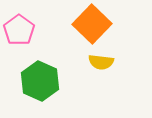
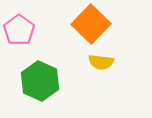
orange square: moved 1 px left
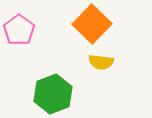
orange square: moved 1 px right
green hexagon: moved 13 px right, 13 px down; rotated 15 degrees clockwise
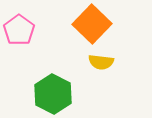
green hexagon: rotated 12 degrees counterclockwise
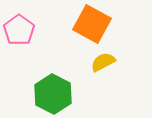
orange square: rotated 15 degrees counterclockwise
yellow semicircle: moved 2 px right; rotated 145 degrees clockwise
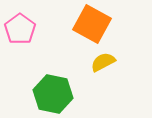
pink pentagon: moved 1 px right, 1 px up
green hexagon: rotated 15 degrees counterclockwise
